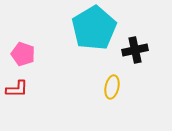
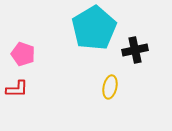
yellow ellipse: moved 2 px left
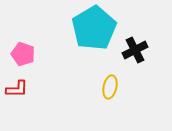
black cross: rotated 15 degrees counterclockwise
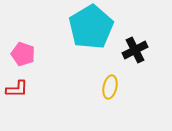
cyan pentagon: moved 3 px left, 1 px up
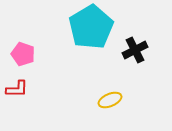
yellow ellipse: moved 13 px down; rotated 55 degrees clockwise
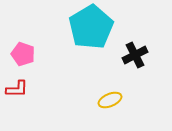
black cross: moved 5 px down
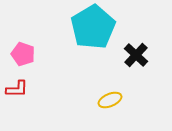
cyan pentagon: moved 2 px right
black cross: moved 1 px right; rotated 20 degrees counterclockwise
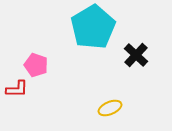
pink pentagon: moved 13 px right, 11 px down
yellow ellipse: moved 8 px down
